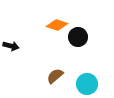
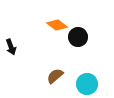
orange diamond: rotated 20 degrees clockwise
black arrow: moved 1 px down; rotated 56 degrees clockwise
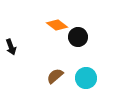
cyan circle: moved 1 px left, 6 px up
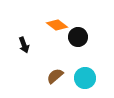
black arrow: moved 13 px right, 2 px up
cyan circle: moved 1 px left
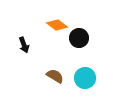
black circle: moved 1 px right, 1 px down
brown semicircle: rotated 72 degrees clockwise
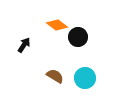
black circle: moved 1 px left, 1 px up
black arrow: rotated 126 degrees counterclockwise
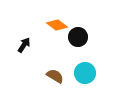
cyan circle: moved 5 px up
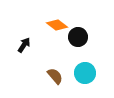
brown semicircle: rotated 18 degrees clockwise
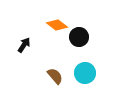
black circle: moved 1 px right
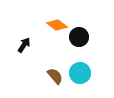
cyan circle: moved 5 px left
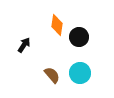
orange diamond: rotated 60 degrees clockwise
brown semicircle: moved 3 px left, 1 px up
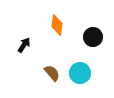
black circle: moved 14 px right
brown semicircle: moved 2 px up
